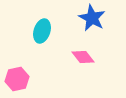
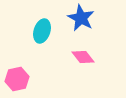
blue star: moved 11 px left
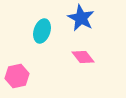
pink hexagon: moved 3 px up
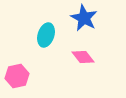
blue star: moved 3 px right
cyan ellipse: moved 4 px right, 4 px down
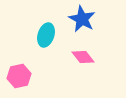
blue star: moved 2 px left, 1 px down
pink hexagon: moved 2 px right
